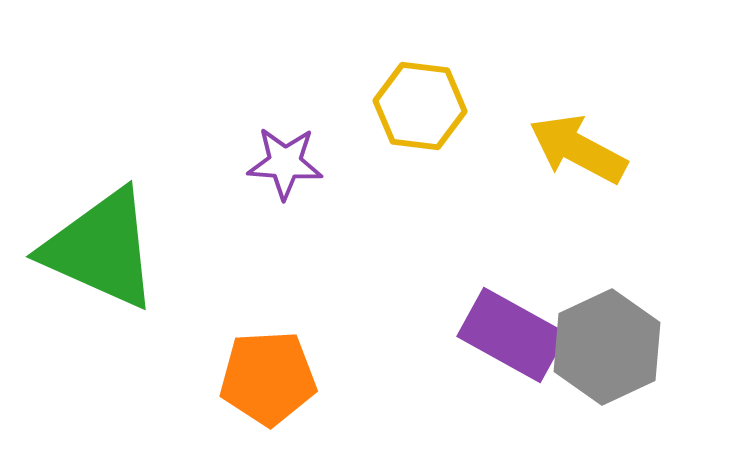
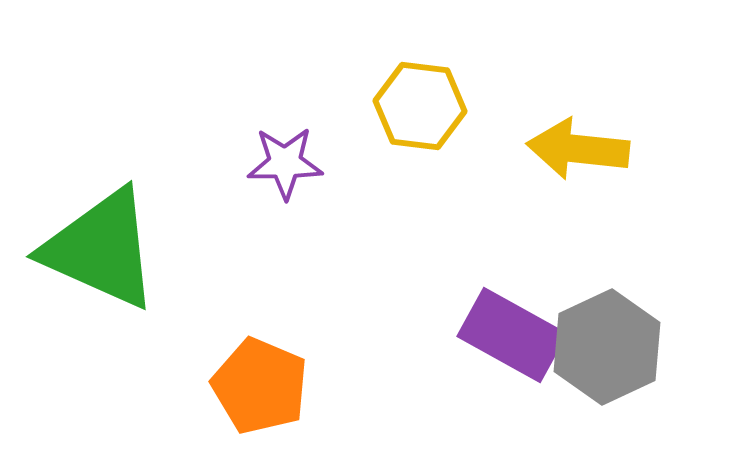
yellow arrow: rotated 22 degrees counterclockwise
purple star: rotated 4 degrees counterclockwise
orange pentagon: moved 8 px left, 8 px down; rotated 26 degrees clockwise
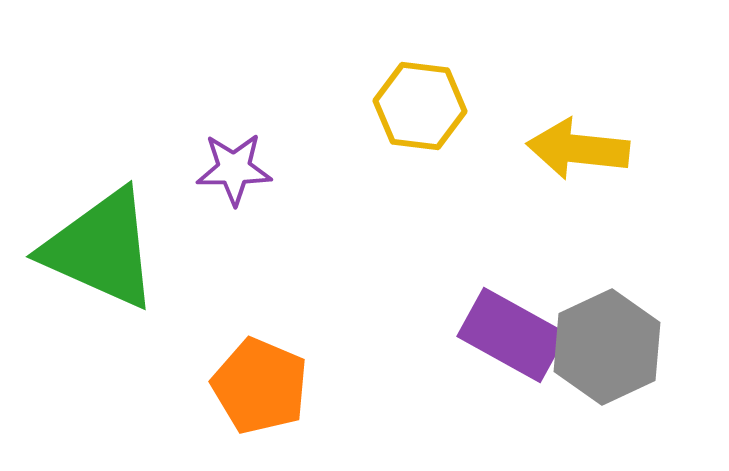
purple star: moved 51 px left, 6 px down
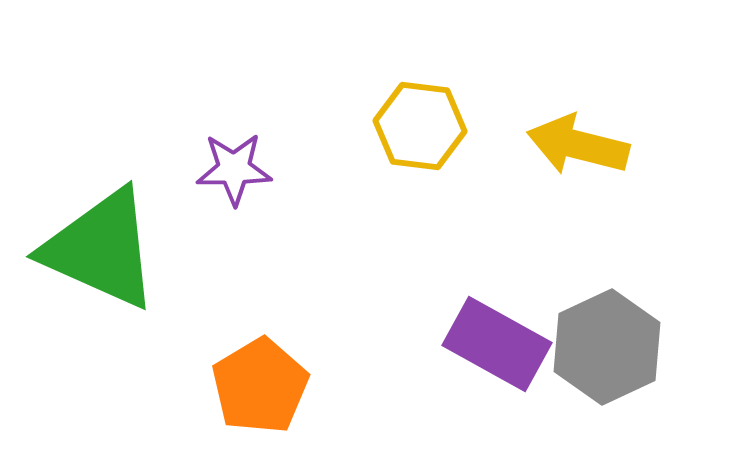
yellow hexagon: moved 20 px down
yellow arrow: moved 4 px up; rotated 8 degrees clockwise
purple rectangle: moved 15 px left, 9 px down
orange pentagon: rotated 18 degrees clockwise
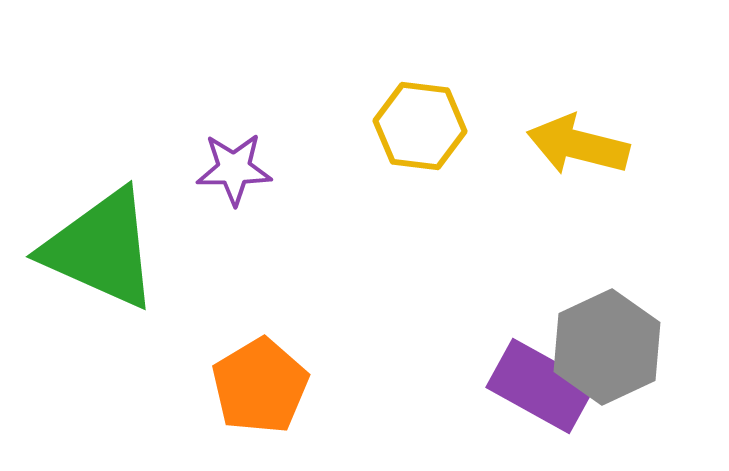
purple rectangle: moved 44 px right, 42 px down
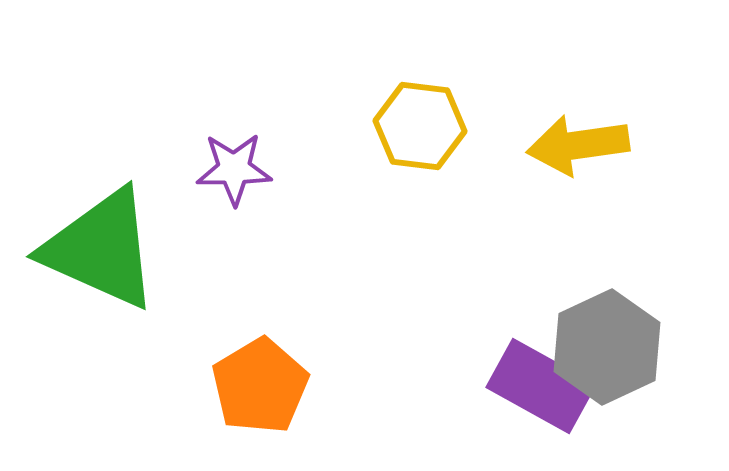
yellow arrow: rotated 22 degrees counterclockwise
